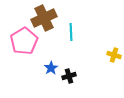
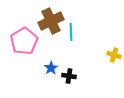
brown cross: moved 7 px right, 3 px down
black cross: rotated 24 degrees clockwise
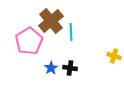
brown cross: rotated 15 degrees counterclockwise
pink pentagon: moved 5 px right
yellow cross: moved 1 px down
black cross: moved 1 px right, 8 px up
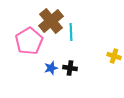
blue star: rotated 16 degrees clockwise
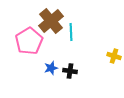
black cross: moved 3 px down
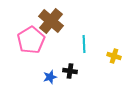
brown cross: rotated 10 degrees counterclockwise
cyan line: moved 13 px right, 12 px down
pink pentagon: moved 2 px right, 1 px up
blue star: moved 1 px left, 9 px down
